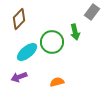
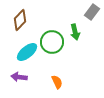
brown diamond: moved 1 px right, 1 px down
purple arrow: rotated 28 degrees clockwise
orange semicircle: rotated 80 degrees clockwise
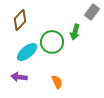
green arrow: rotated 28 degrees clockwise
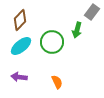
green arrow: moved 2 px right, 2 px up
cyan ellipse: moved 6 px left, 6 px up
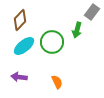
cyan ellipse: moved 3 px right
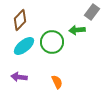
green arrow: rotated 70 degrees clockwise
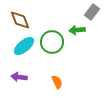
brown diamond: rotated 65 degrees counterclockwise
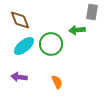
gray rectangle: rotated 28 degrees counterclockwise
green circle: moved 1 px left, 2 px down
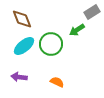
gray rectangle: rotated 49 degrees clockwise
brown diamond: moved 2 px right, 1 px up
green arrow: rotated 28 degrees counterclockwise
orange semicircle: rotated 40 degrees counterclockwise
